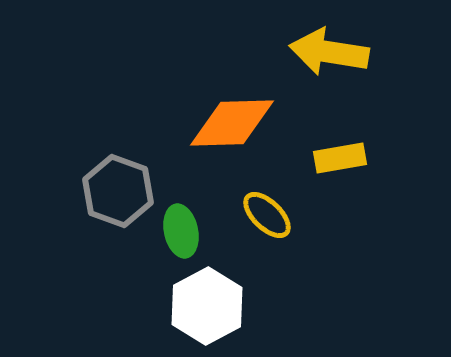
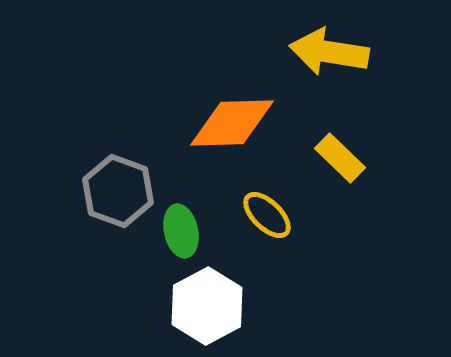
yellow rectangle: rotated 54 degrees clockwise
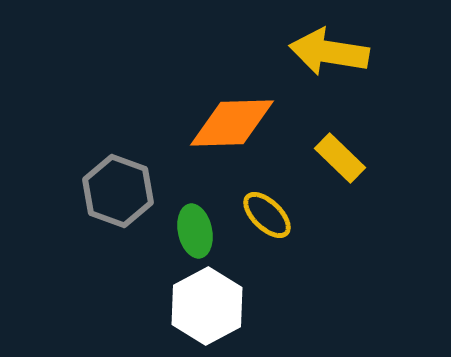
green ellipse: moved 14 px right
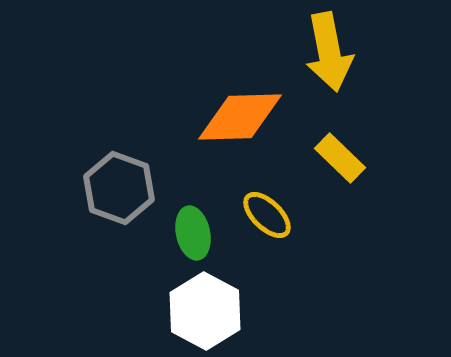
yellow arrow: rotated 110 degrees counterclockwise
orange diamond: moved 8 px right, 6 px up
gray hexagon: moved 1 px right, 3 px up
green ellipse: moved 2 px left, 2 px down
white hexagon: moved 2 px left, 5 px down; rotated 4 degrees counterclockwise
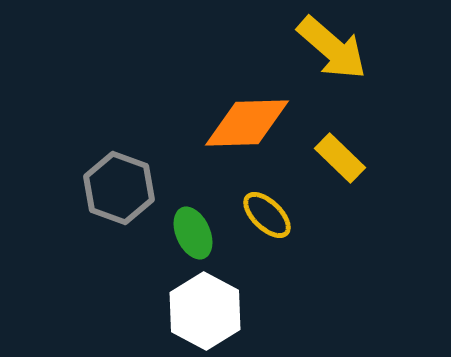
yellow arrow: moved 3 px right, 4 px up; rotated 38 degrees counterclockwise
orange diamond: moved 7 px right, 6 px down
green ellipse: rotated 12 degrees counterclockwise
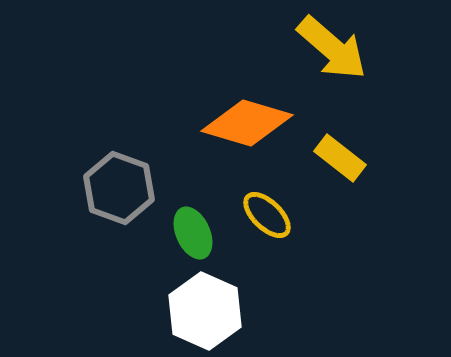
orange diamond: rotated 18 degrees clockwise
yellow rectangle: rotated 6 degrees counterclockwise
white hexagon: rotated 4 degrees counterclockwise
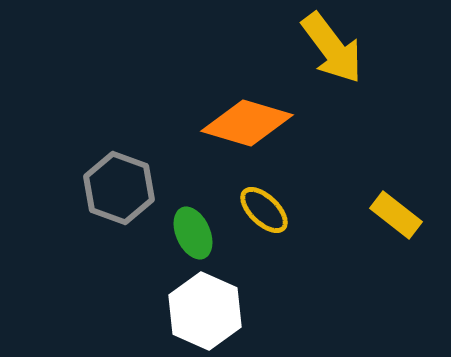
yellow arrow: rotated 12 degrees clockwise
yellow rectangle: moved 56 px right, 57 px down
yellow ellipse: moved 3 px left, 5 px up
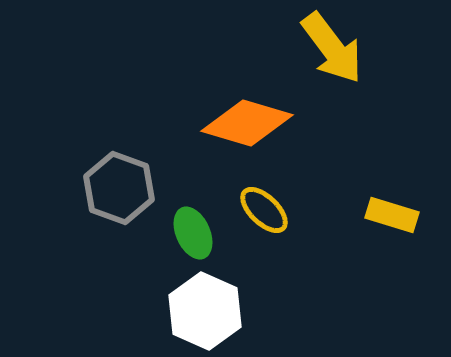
yellow rectangle: moved 4 px left; rotated 21 degrees counterclockwise
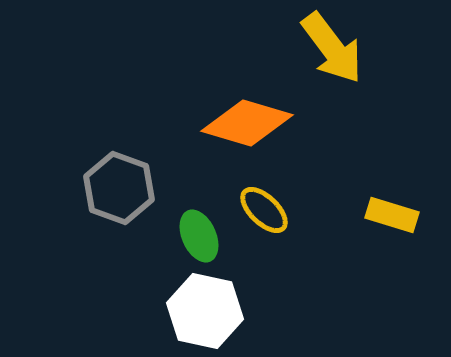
green ellipse: moved 6 px right, 3 px down
white hexagon: rotated 12 degrees counterclockwise
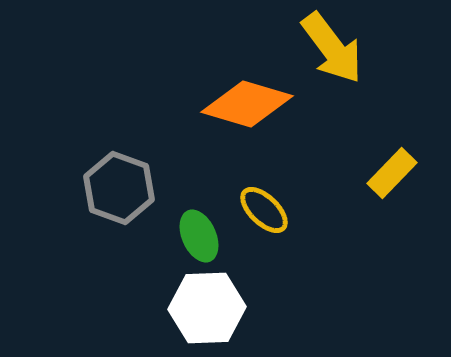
orange diamond: moved 19 px up
yellow rectangle: moved 42 px up; rotated 63 degrees counterclockwise
white hexagon: moved 2 px right, 3 px up; rotated 14 degrees counterclockwise
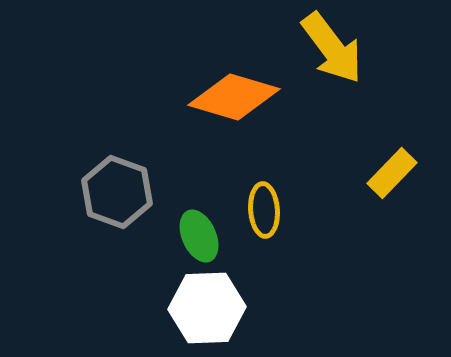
orange diamond: moved 13 px left, 7 px up
gray hexagon: moved 2 px left, 4 px down
yellow ellipse: rotated 42 degrees clockwise
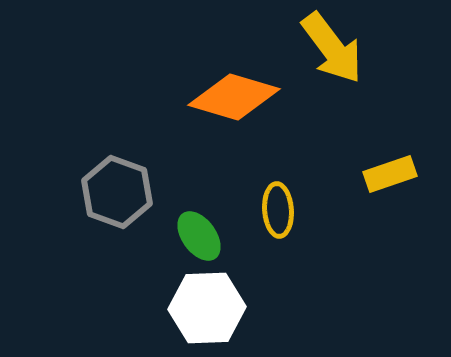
yellow rectangle: moved 2 px left, 1 px down; rotated 27 degrees clockwise
yellow ellipse: moved 14 px right
green ellipse: rotated 12 degrees counterclockwise
